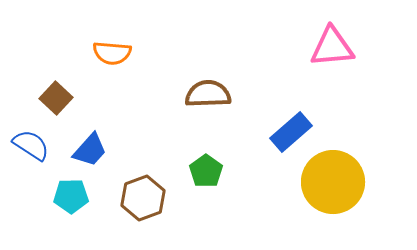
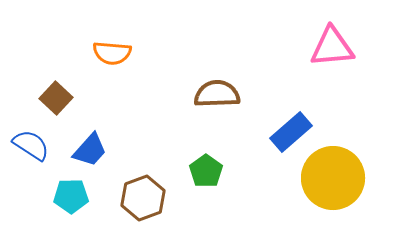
brown semicircle: moved 9 px right
yellow circle: moved 4 px up
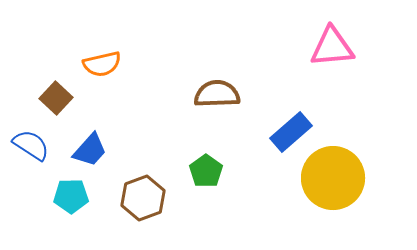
orange semicircle: moved 10 px left, 11 px down; rotated 18 degrees counterclockwise
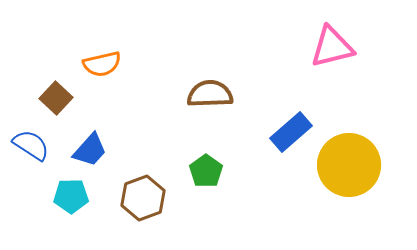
pink triangle: rotated 9 degrees counterclockwise
brown semicircle: moved 7 px left
yellow circle: moved 16 px right, 13 px up
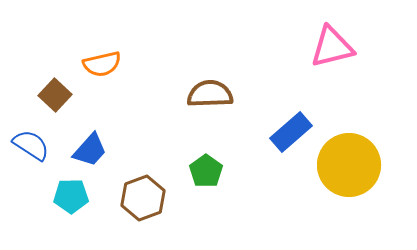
brown square: moved 1 px left, 3 px up
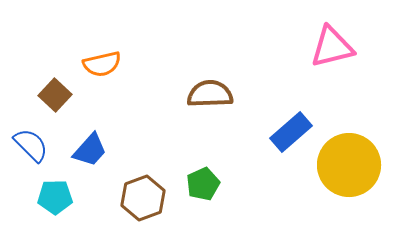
blue semicircle: rotated 12 degrees clockwise
green pentagon: moved 3 px left, 13 px down; rotated 12 degrees clockwise
cyan pentagon: moved 16 px left, 1 px down
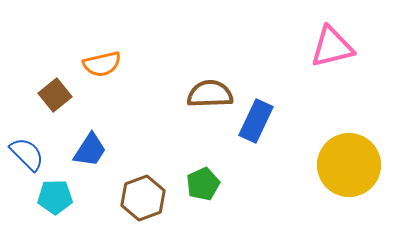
brown square: rotated 8 degrees clockwise
blue rectangle: moved 35 px left, 11 px up; rotated 24 degrees counterclockwise
blue semicircle: moved 4 px left, 9 px down
blue trapezoid: rotated 9 degrees counterclockwise
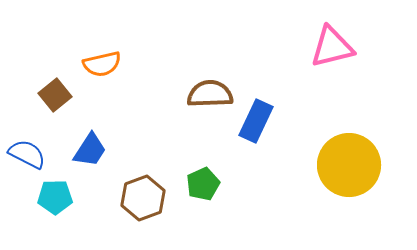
blue semicircle: rotated 18 degrees counterclockwise
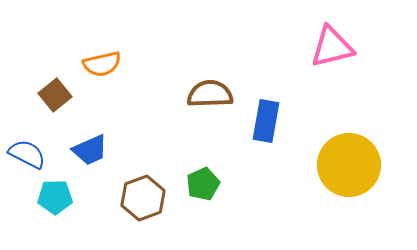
blue rectangle: moved 10 px right; rotated 15 degrees counterclockwise
blue trapezoid: rotated 33 degrees clockwise
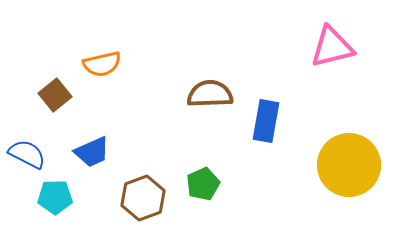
blue trapezoid: moved 2 px right, 2 px down
